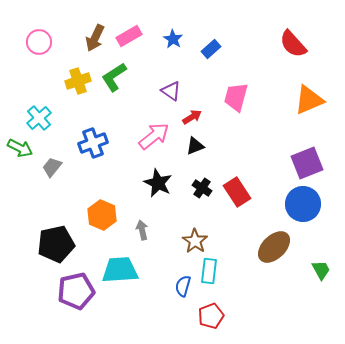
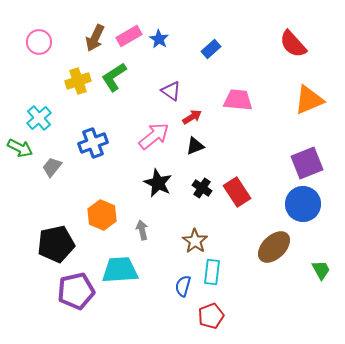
blue star: moved 14 px left
pink trapezoid: moved 2 px right, 3 px down; rotated 80 degrees clockwise
cyan rectangle: moved 3 px right, 1 px down
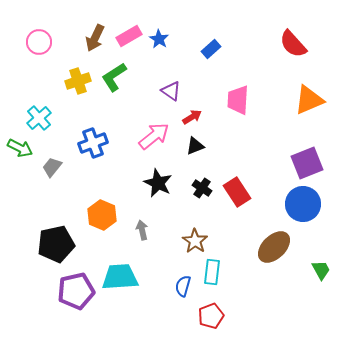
pink trapezoid: rotated 92 degrees counterclockwise
cyan trapezoid: moved 7 px down
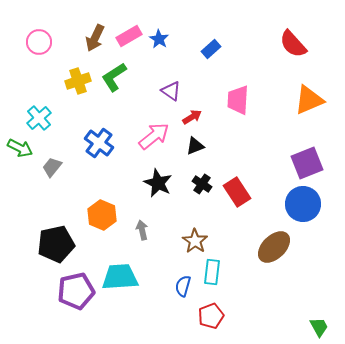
blue cross: moved 6 px right; rotated 32 degrees counterclockwise
black cross: moved 4 px up
green trapezoid: moved 2 px left, 57 px down
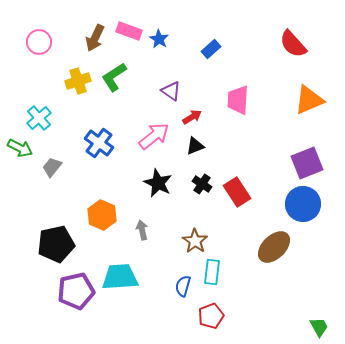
pink rectangle: moved 5 px up; rotated 50 degrees clockwise
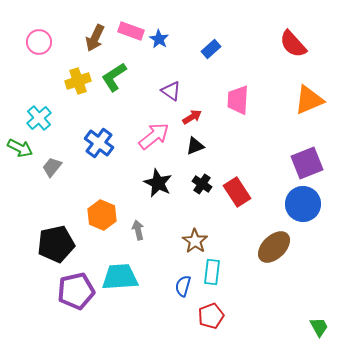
pink rectangle: moved 2 px right
gray arrow: moved 4 px left
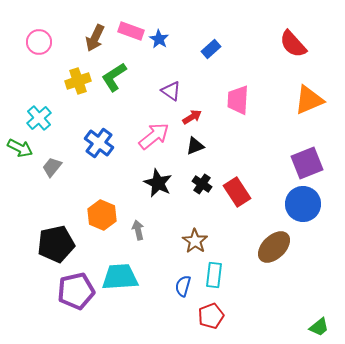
cyan rectangle: moved 2 px right, 3 px down
green trapezoid: rotated 80 degrees clockwise
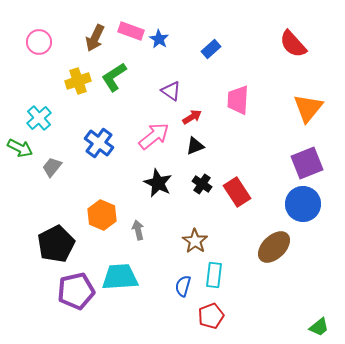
orange triangle: moved 1 px left, 8 px down; rotated 28 degrees counterclockwise
black pentagon: rotated 15 degrees counterclockwise
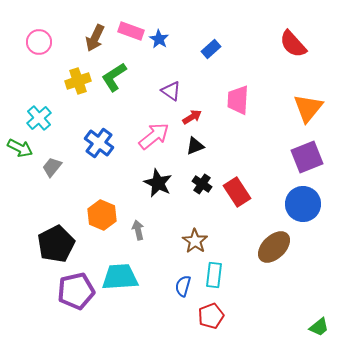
purple square: moved 6 px up
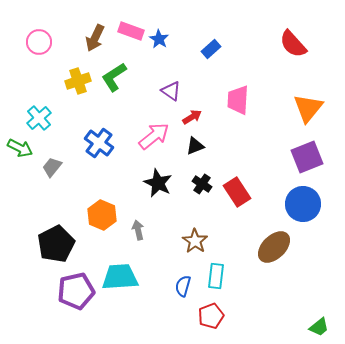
cyan rectangle: moved 2 px right, 1 px down
